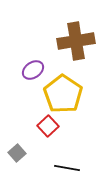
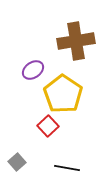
gray square: moved 9 px down
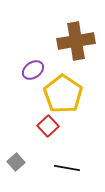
gray square: moved 1 px left
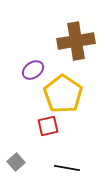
red square: rotated 30 degrees clockwise
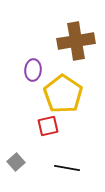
purple ellipse: rotated 50 degrees counterclockwise
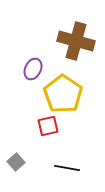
brown cross: rotated 24 degrees clockwise
purple ellipse: moved 1 px up; rotated 20 degrees clockwise
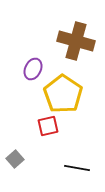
gray square: moved 1 px left, 3 px up
black line: moved 10 px right
